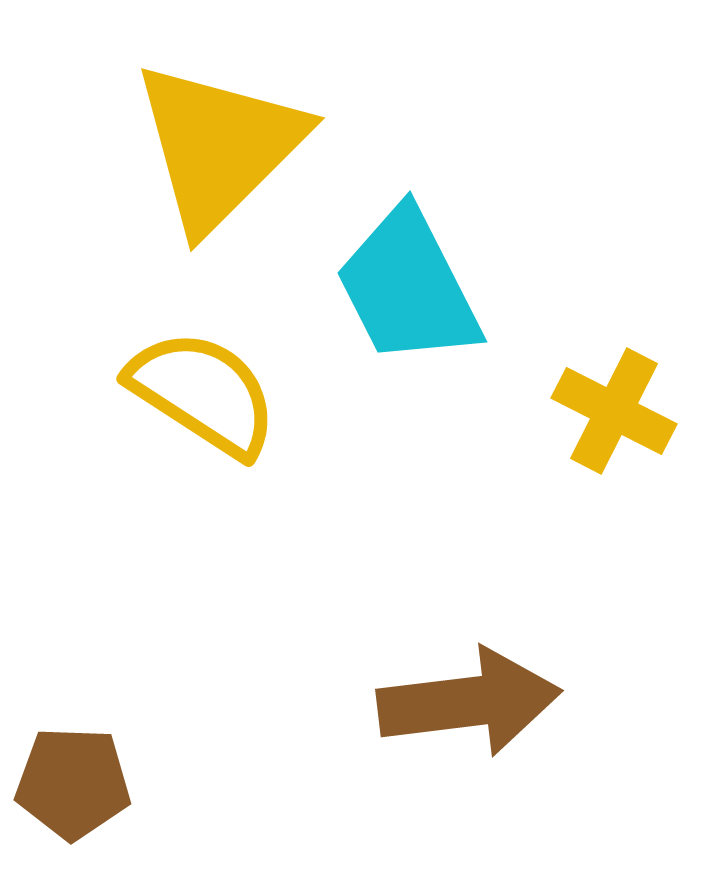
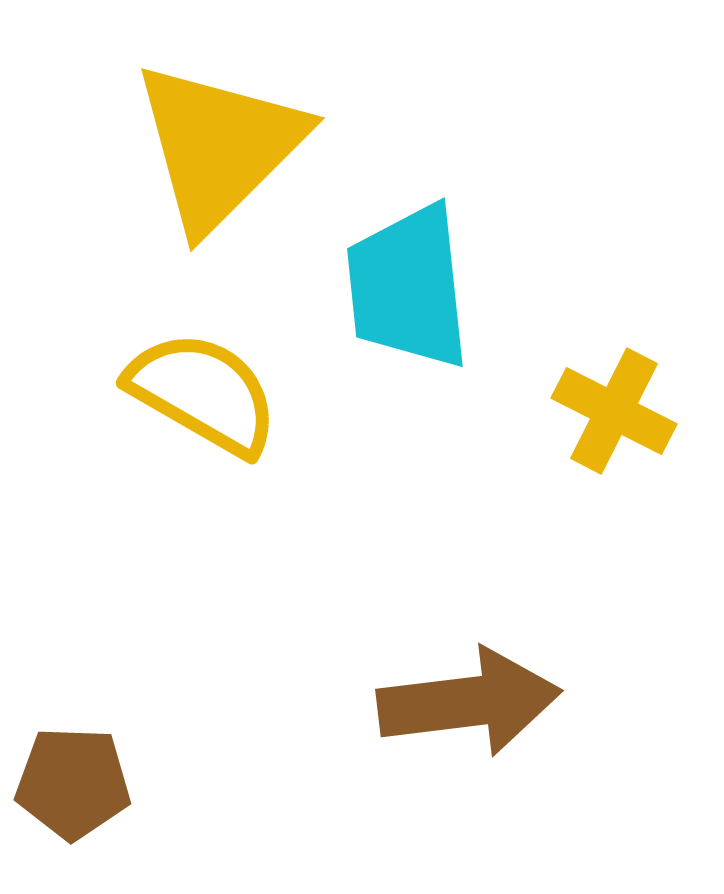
cyan trapezoid: rotated 21 degrees clockwise
yellow semicircle: rotated 3 degrees counterclockwise
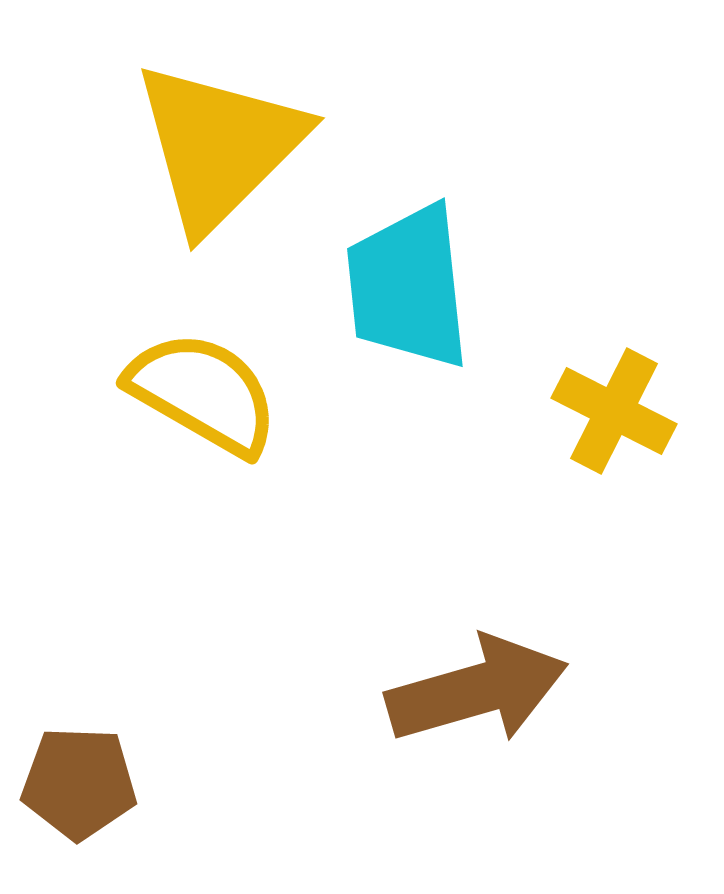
brown arrow: moved 8 px right, 12 px up; rotated 9 degrees counterclockwise
brown pentagon: moved 6 px right
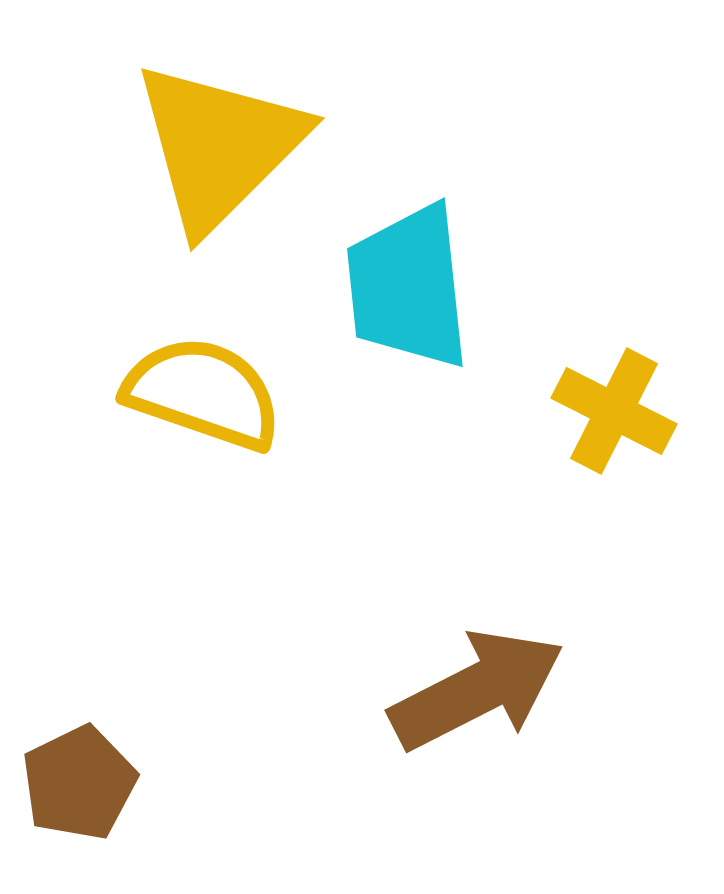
yellow semicircle: rotated 11 degrees counterclockwise
brown arrow: rotated 11 degrees counterclockwise
brown pentagon: rotated 28 degrees counterclockwise
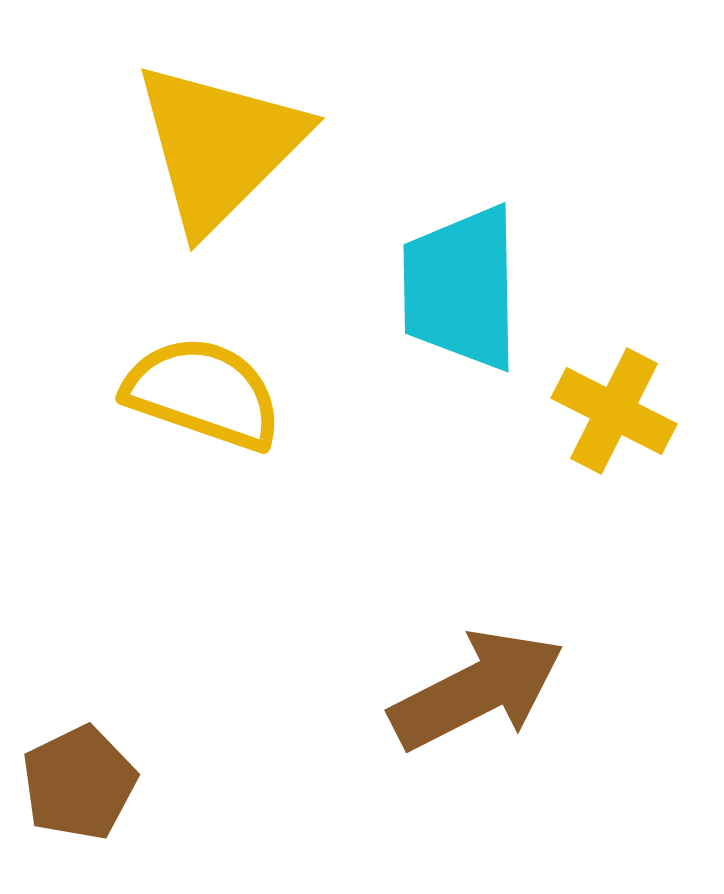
cyan trapezoid: moved 53 px right, 1 px down; rotated 5 degrees clockwise
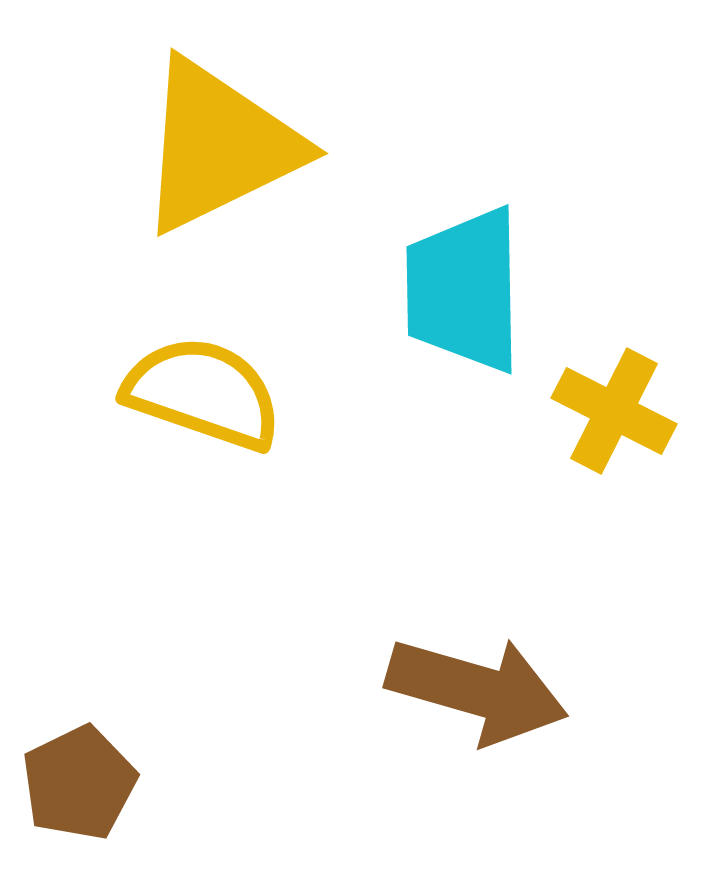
yellow triangle: rotated 19 degrees clockwise
cyan trapezoid: moved 3 px right, 2 px down
brown arrow: rotated 43 degrees clockwise
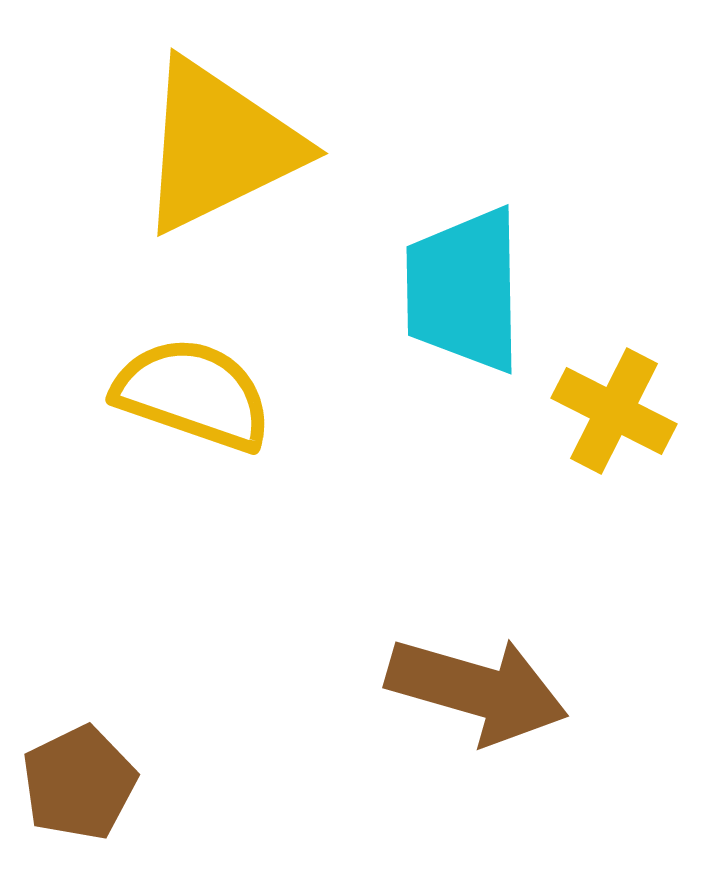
yellow semicircle: moved 10 px left, 1 px down
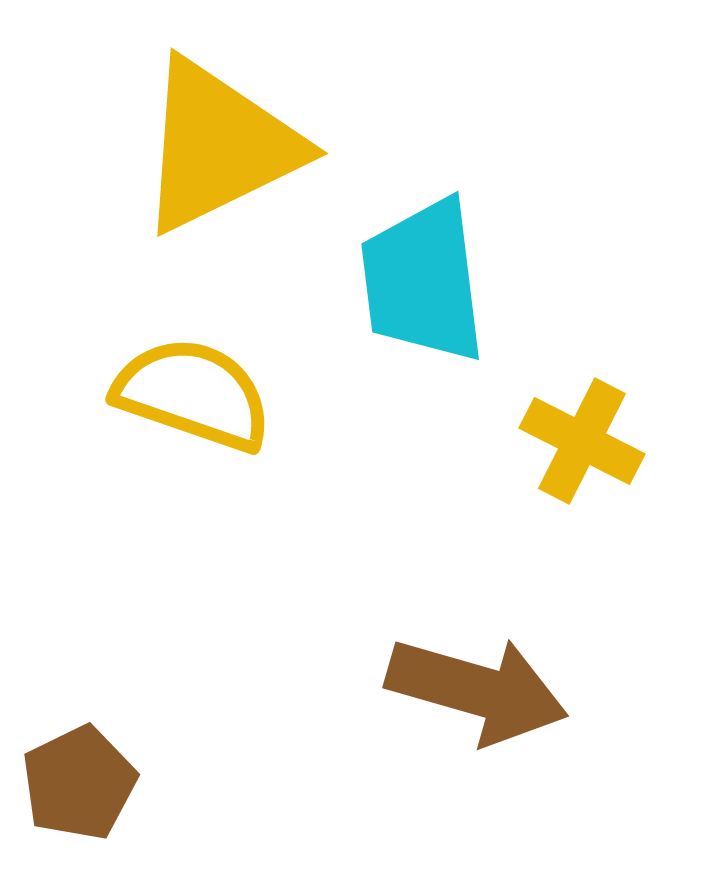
cyan trapezoid: moved 41 px left, 9 px up; rotated 6 degrees counterclockwise
yellow cross: moved 32 px left, 30 px down
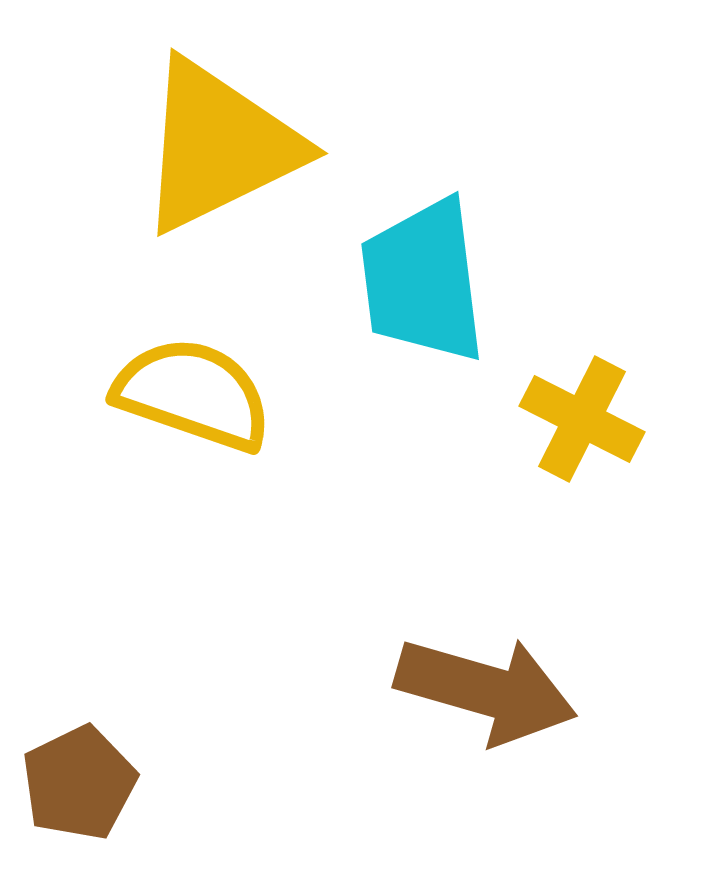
yellow cross: moved 22 px up
brown arrow: moved 9 px right
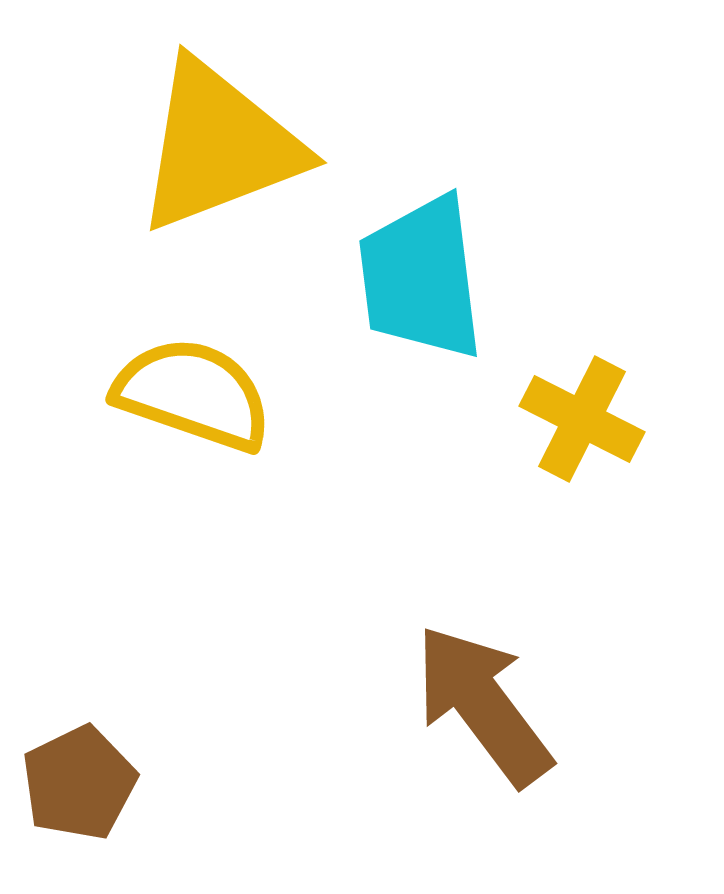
yellow triangle: rotated 5 degrees clockwise
cyan trapezoid: moved 2 px left, 3 px up
brown arrow: moved 3 px left, 15 px down; rotated 143 degrees counterclockwise
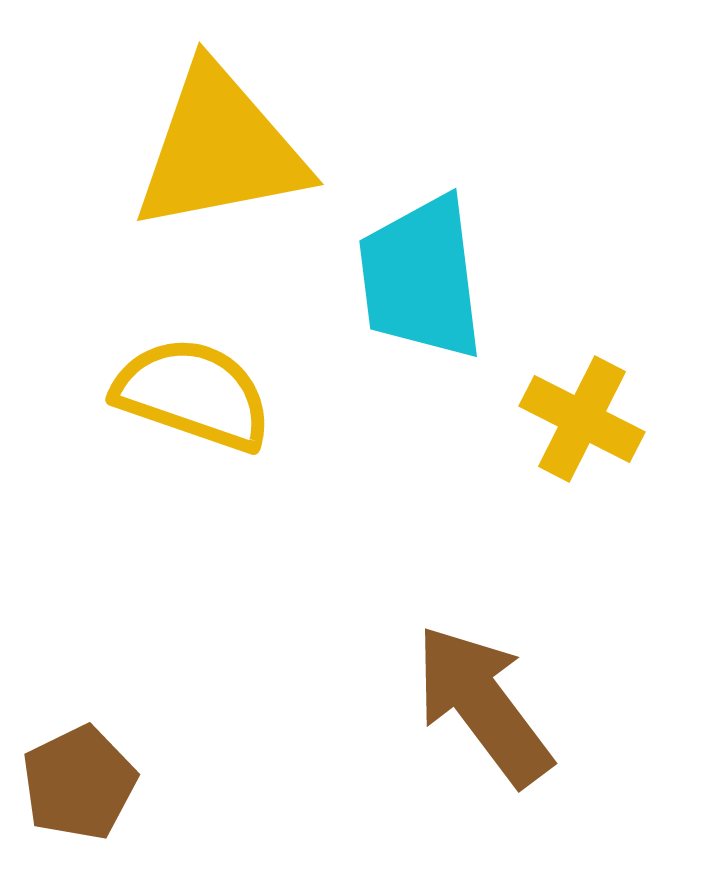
yellow triangle: moved 1 px right, 3 px down; rotated 10 degrees clockwise
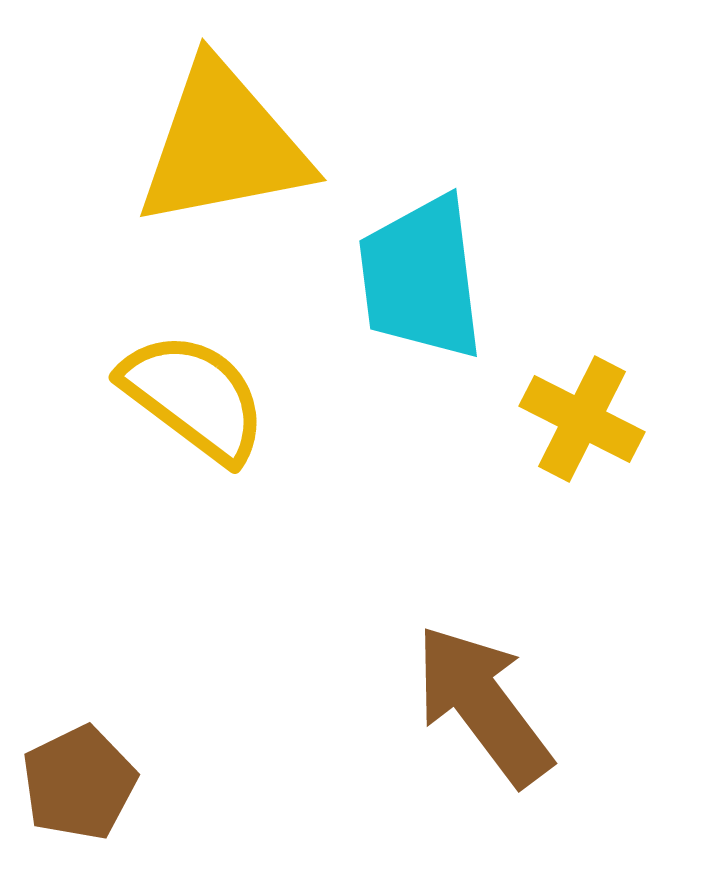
yellow triangle: moved 3 px right, 4 px up
yellow semicircle: moved 1 px right, 3 px down; rotated 18 degrees clockwise
